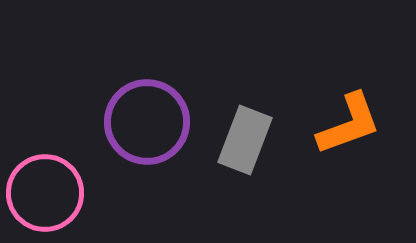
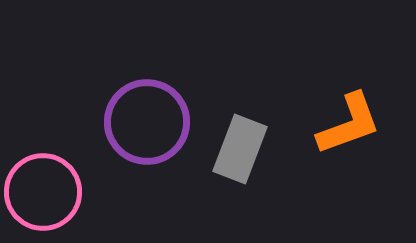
gray rectangle: moved 5 px left, 9 px down
pink circle: moved 2 px left, 1 px up
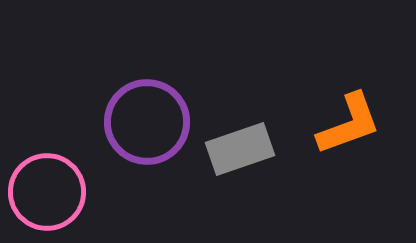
gray rectangle: rotated 50 degrees clockwise
pink circle: moved 4 px right
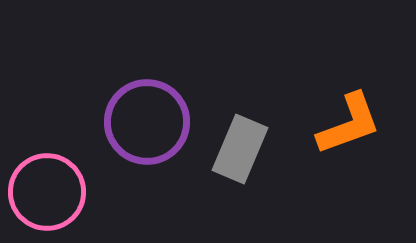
gray rectangle: rotated 48 degrees counterclockwise
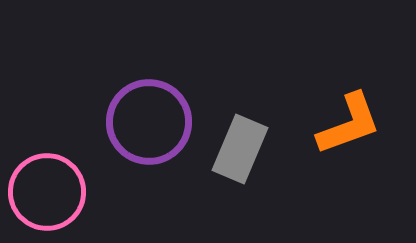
purple circle: moved 2 px right
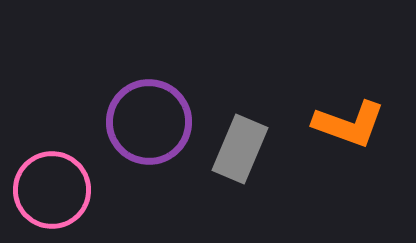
orange L-shape: rotated 40 degrees clockwise
pink circle: moved 5 px right, 2 px up
